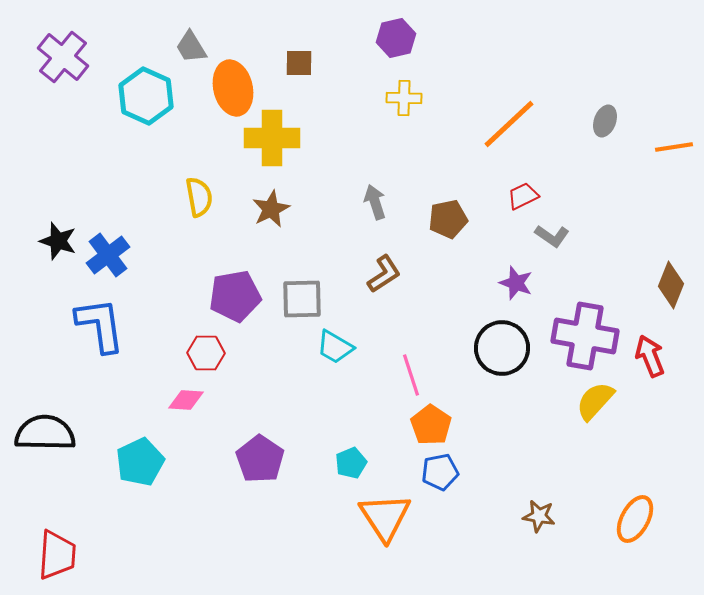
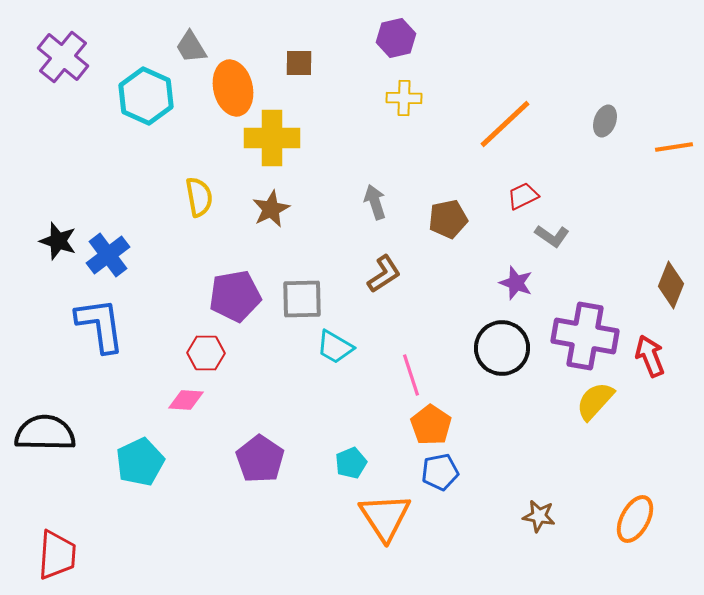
orange line at (509, 124): moved 4 px left
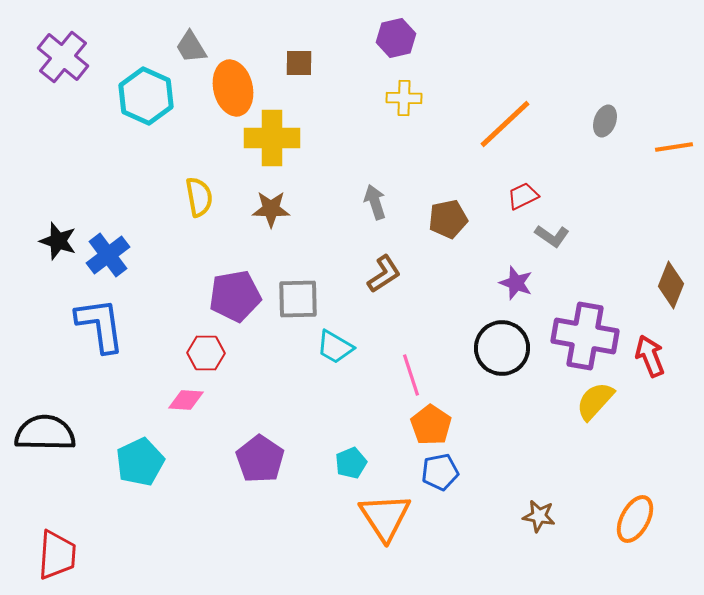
brown star at (271, 209): rotated 27 degrees clockwise
gray square at (302, 299): moved 4 px left
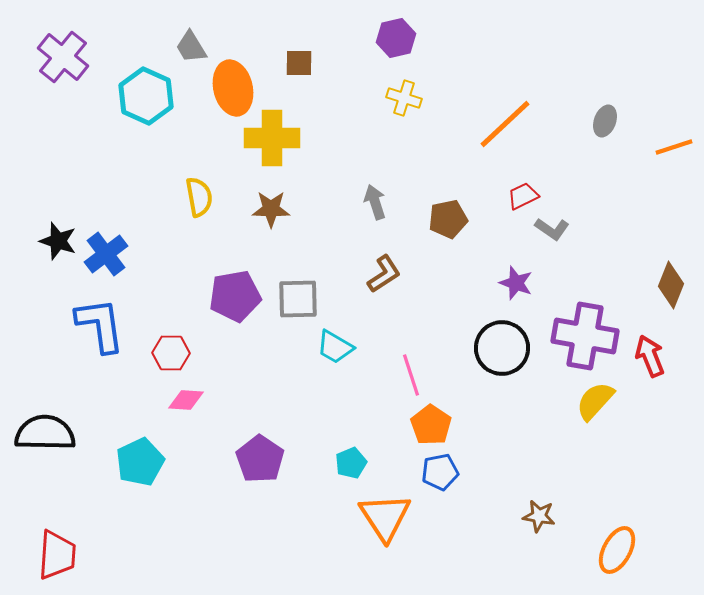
yellow cross at (404, 98): rotated 16 degrees clockwise
orange line at (674, 147): rotated 9 degrees counterclockwise
gray L-shape at (552, 236): moved 7 px up
blue cross at (108, 255): moved 2 px left, 1 px up
red hexagon at (206, 353): moved 35 px left
orange ellipse at (635, 519): moved 18 px left, 31 px down
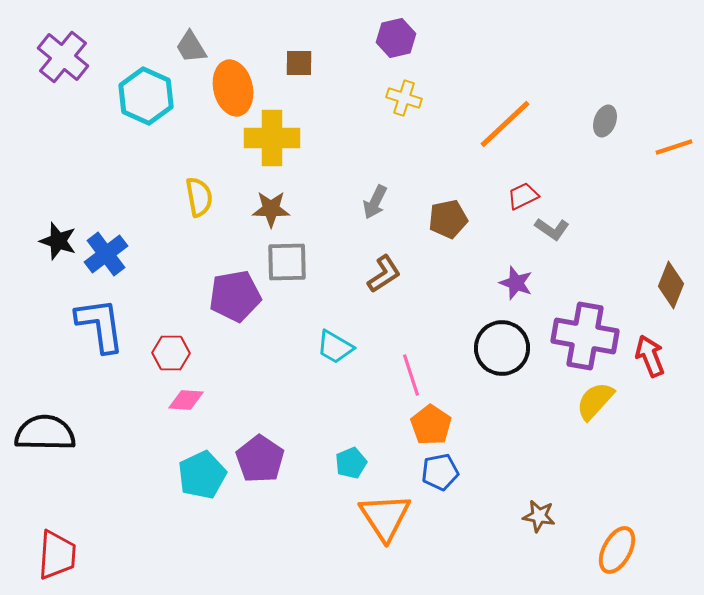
gray arrow at (375, 202): rotated 136 degrees counterclockwise
gray square at (298, 299): moved 11 px left, 37 px up
cyan pentagon at (140, 462): moved 62 px right, 13 px down
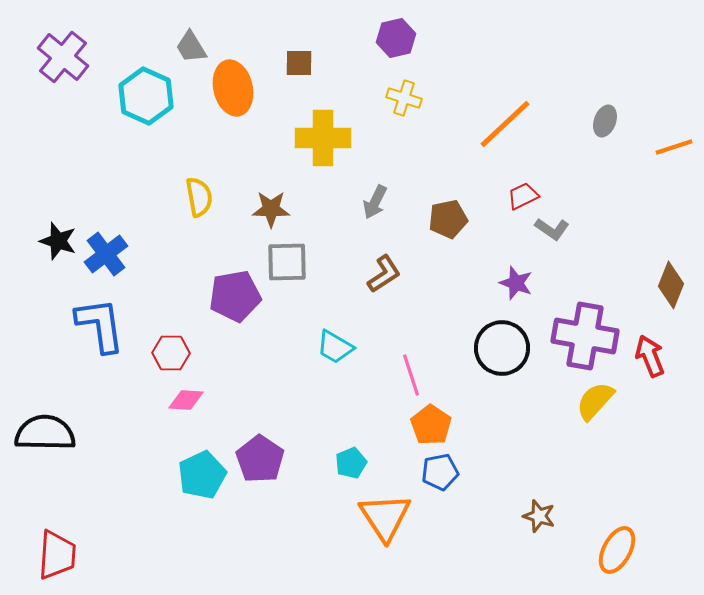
yellow cross at (272, 138): moved 51 px right
brown star at (539, 516): rotated 8 degrees clockwise
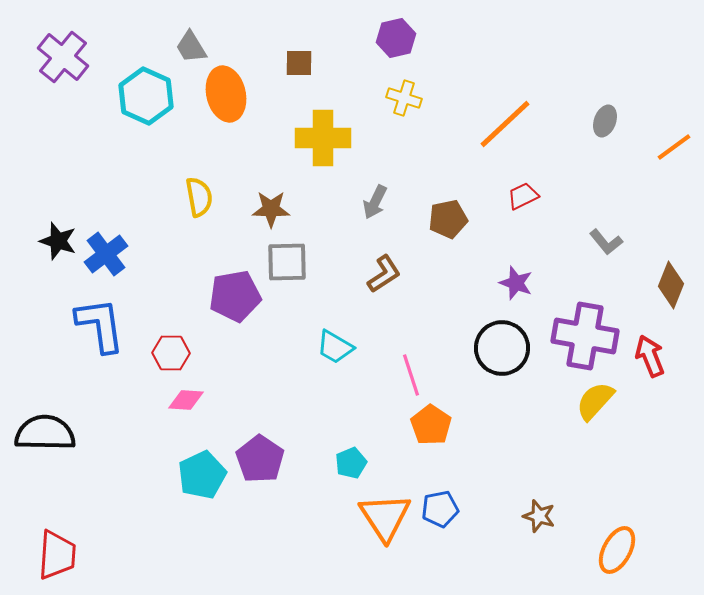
orange ellipse at (233, 88): moved 7 px left, 6 px down
orange line at (674, 147): rotated 18 degrees counterclockwise
gray L-shape at (552, 229): moved 54 px right, 13 px down; rotated 16 degrees clockwise
blue pentagon at (440, 472): moved 37 px down
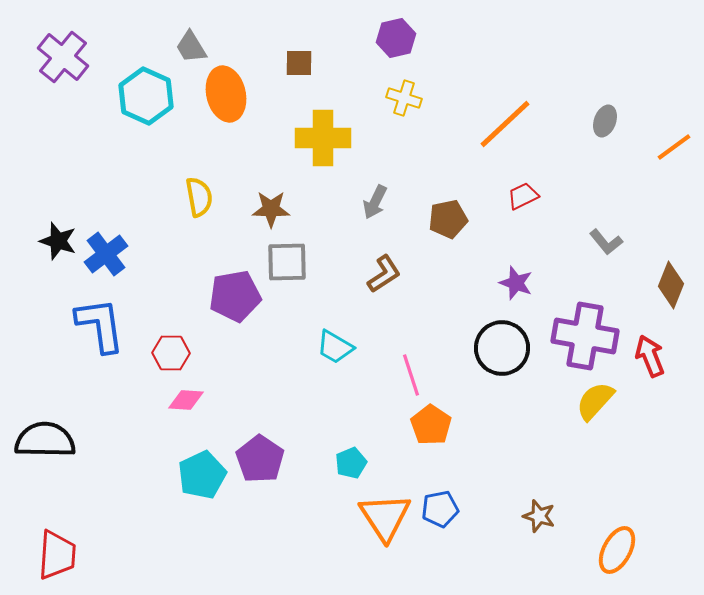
black semicircle at (45, 433): moved 7 px down
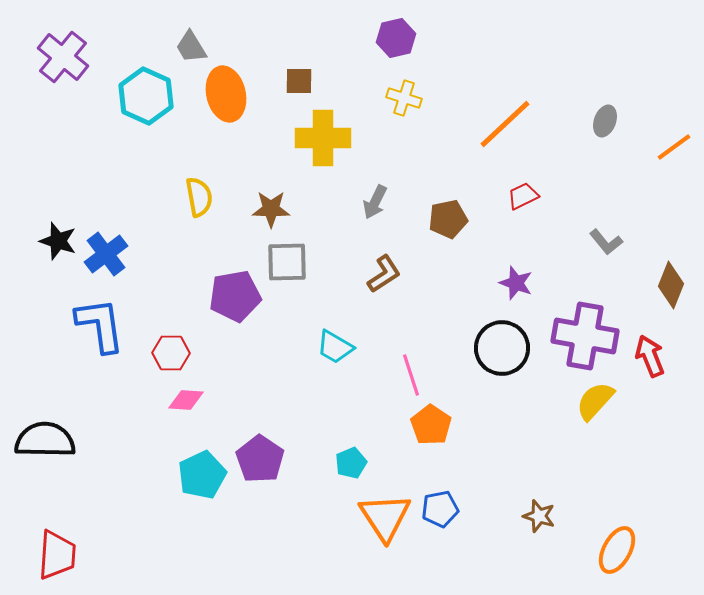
brown square at (299, 63): moved 18 px down
